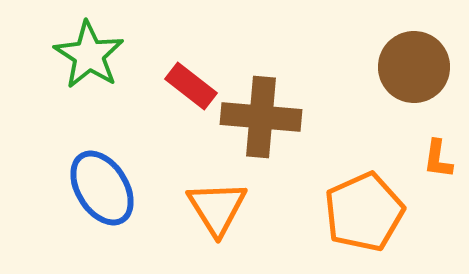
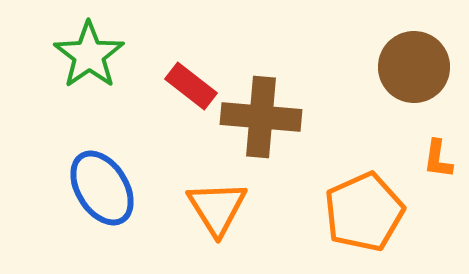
green star: rotated 4 degrees clockwise
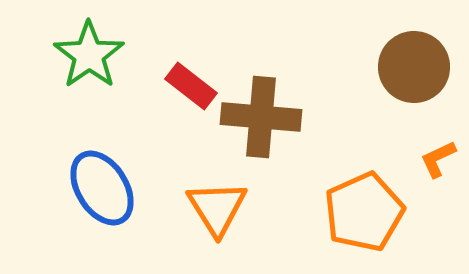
orange L-shape: rotated 57 degrees clockwise
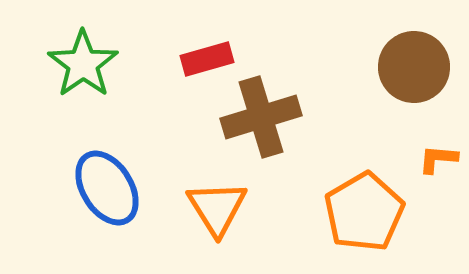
green star: moved 6 px left, 9 px down
red rectangle: moved 16 px right, 27 px up; rotated 54 degrees counterclockwise
brown cross: rotated 22 degrees counterclockwise
orange L-shape: rotated 30 degrees clockwise
blue ellipse: moved 5 px right
orange pentagon: rotated 6 degrees counterclockwise
